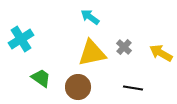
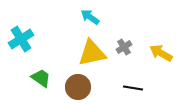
gray cross: rotated 14 degrees clockwise
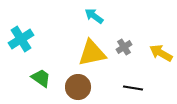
cyan arrow: moved 4 px right, 1 px up
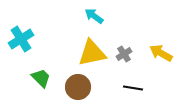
gray cross: moved 7 px down
green trapezoid: rotated 10 degrees clockwise
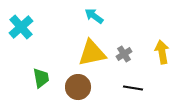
cyan cross: moved 12 px up; rotated 10 degrees counterclockwise
yellow arrow: moved 1 px right, 1 px up; rotated 50 degrees clockwise
green trapezoid: rotated 35 degrees clockwise
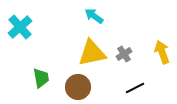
cyan cross: moved 1 px left
yellow arrow: rotated 10 degrees counterclockwise
black line: moved 2 px right; rotated 36 degrees counterclockwise
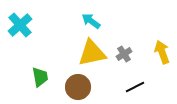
cyan arrow: moved 3 px left, 5 px down
cyan cross: moved 2 px up
green trapezoid: moved 1 px left, 1 px up
black line: moved 1 px up
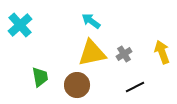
brown circle: moved 1 px left, 2 px up
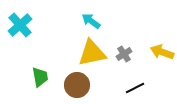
yellow arrow: rotated 50 degrees counterclockwise
black line: moved 1 px down
